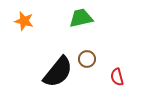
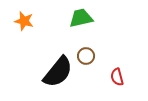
brown circle: moved 1 px left, 3 px up
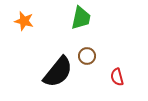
green trapezoid: rotated 115 degrees clockwise
brown circle: moved 1 px right
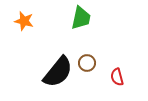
brown circle: moved 7 px down
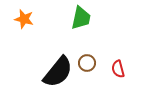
orange star: moved 2 px up
red semicircle: moved 1 px right, 8 px up
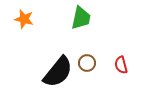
red semicircle: moved 3 px right, 4 px up
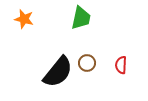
red semicircle: rotated 18 degrees clockwise
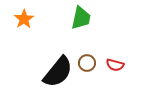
orange star: rotated 24 degrees clockwise
red semicircle: moved 6 px left; rotated 78 degrees counterclockwise
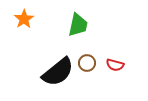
green trapezoid: moved 3 px left, 7 px down
black semicircle: rotated 12 degrees clockwise
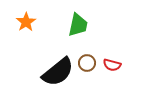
orange star: moved 2 px right, 3 px down
red semicircle: moved 3 px left
